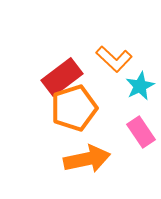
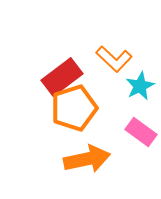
pink rectangle: rotated 20 degrees counterclockwise
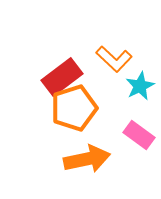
pink rectangle: moved 2 px left, 3 px down
